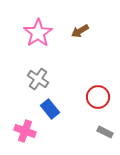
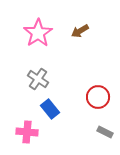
pink cross: moved 2 px right, 1 px down; rotated 15 degrees counterclockwise
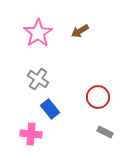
pink cross: moved 4 px right, 2 px down
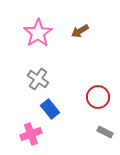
pink cross: rotated 25 degrees counterclockwise
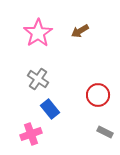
red circle: moved 2 px up
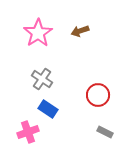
brown arrow: rotated 12 degrees clockwise
gray cross: moved 4 px right
blue rectangle: moved 2 px left; rotated 18 degrees counterclockwise
pink cross: moved 3 px left, 2 px up
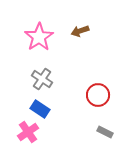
pink star: moved 1 px right, 4 px down
blue rectangle: moved 8 px left
pink cross: rotated 15 degrees counterclockwise
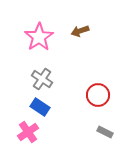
blue rectangle: moved 2 px up
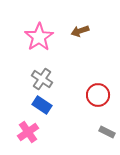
blue rectangle: moved 2 px right, 2 px up
gray rectangle: moved 2 px right
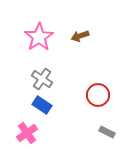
brown arrow: moved 5 px down
pink cross: moved 1 px left, 1 px down
